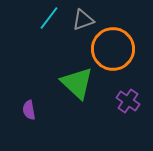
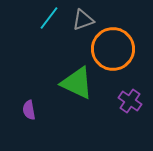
green triangle: rotated 18 degrees counterclockwise
purple cross: moved 2 px right
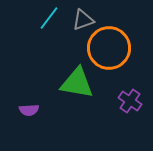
orange circle: moved 4 px left, 1 px up
green triangle: rotated 15 degrees counterclockwise
purple semicircle: rotated 84 degrees counterclockwise
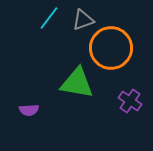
orange circle: moved 2 px right
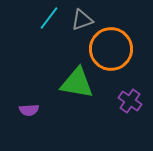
gray triangle: moved 1 px left
orange circle: moved 1 px down
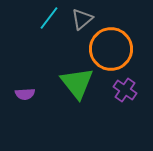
gray triangle: moved 1 px up; rotated 20 degrees counterclockwise
green triangle: rotated 42 degrees clockwise
purple cross: moved 5 px left, 11 px up
purple semicircle: moved 4 px left, 16 px up
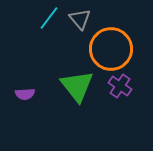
gray triangle: moved 2 px left; rotated 30 degrees counterclockwise
green triangle: moved 3 px down
purple cross: moved 5 px left, 4 px up
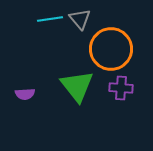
cyan line: moved 1 px right, 1 px down; rotated 45 degrees clockwise
purple cross: moved 1 px right, 2 px down; rotated 30 degrees counterclockwise
